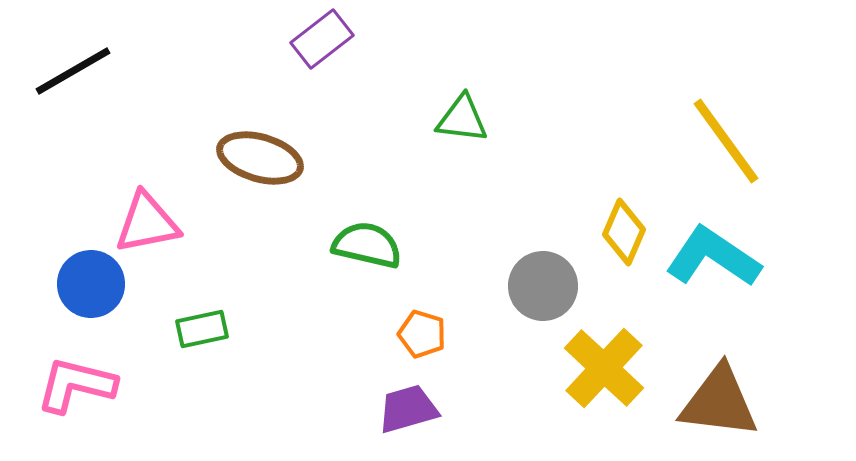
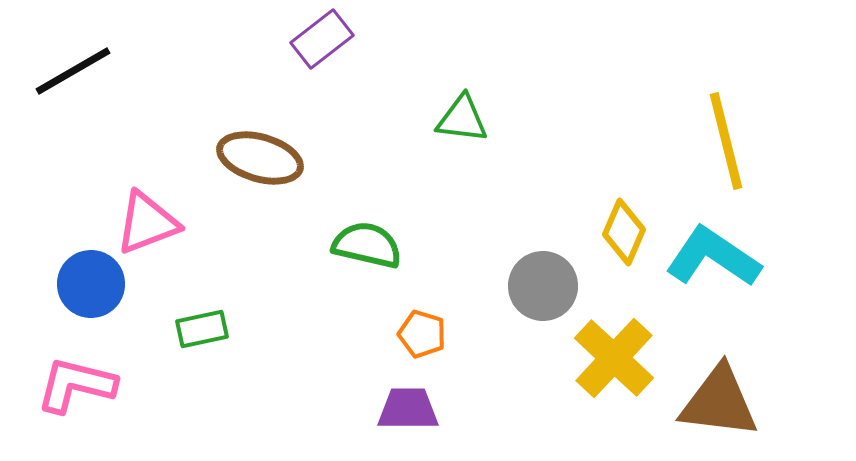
yellow line: rotated 22 degrees clockwise
pink triangle: rotated 10 degrees counterclockwise
yellow cross: moved 10 px right, 10 px up
purple trapezoid: rotated 16 degrees clockwise
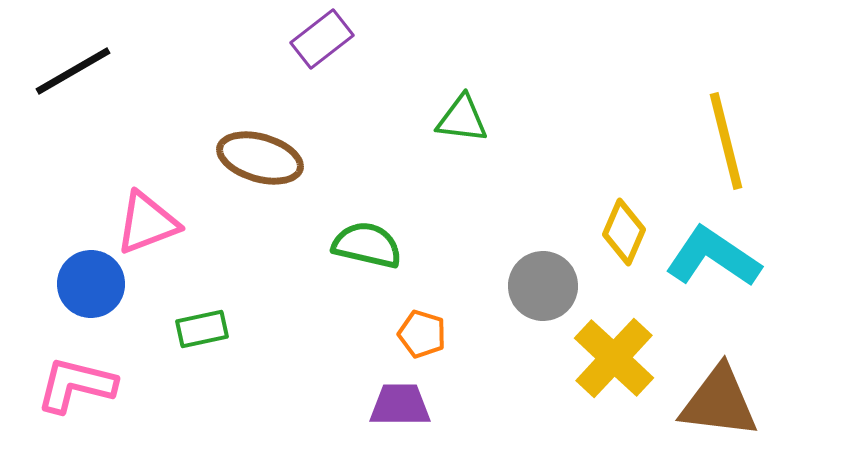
purple trapezoid: moved 8 px left, 4 px up
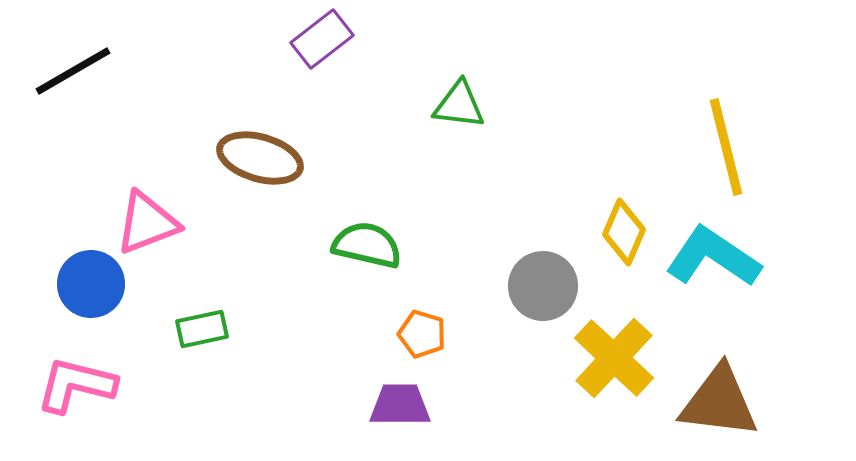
green triangle: moved 3 px left, 14 px up
yellow line: moved 6 px down
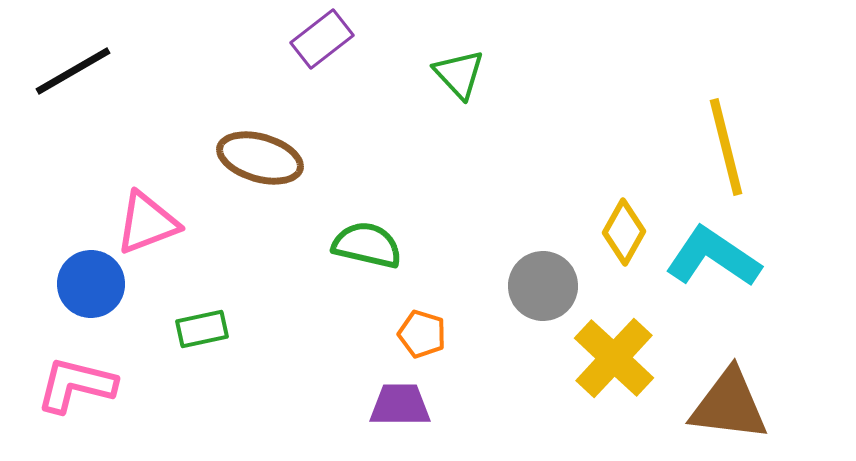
green triangle: moved 31 px up; rotated 40 degrees clockwise
yellow diamond: rotated 6 degrees clockwise
brown triangle: moved 10 px right, 3 px down
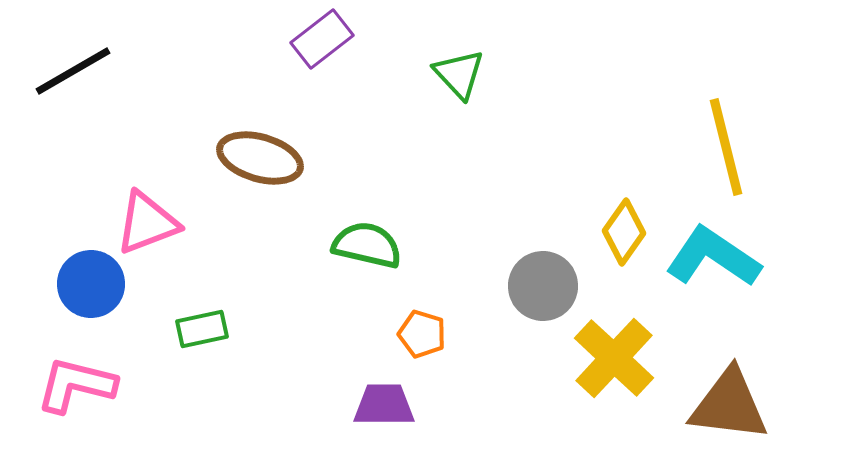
yellow diamond: rotated 6 degrees clockwise
purple trapezoid: moved 16 px left
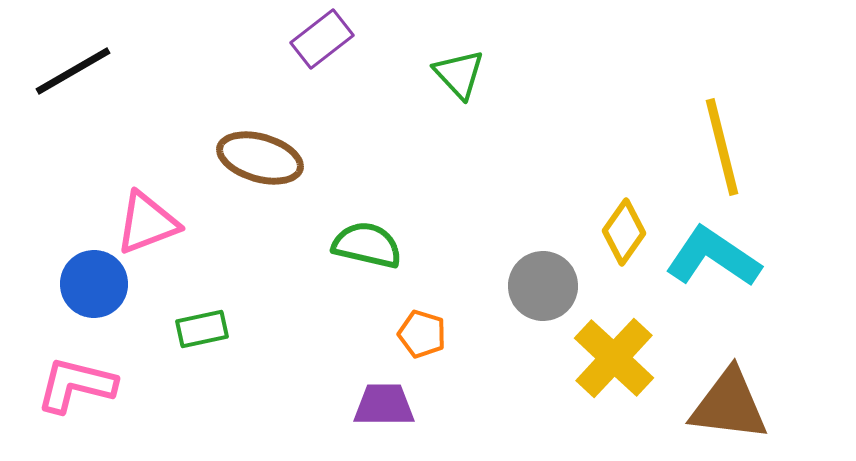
yellow line: moved 4 px left
blue circle: moved 3 px right
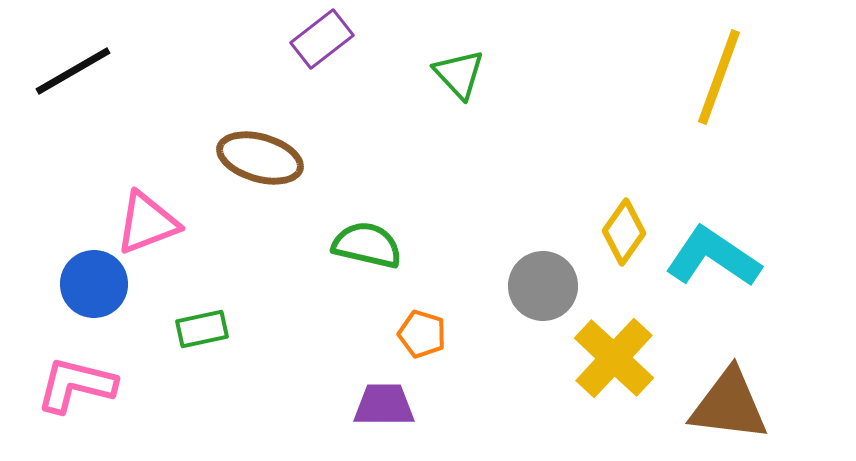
yellow line: moved 3 px left, 70 px up; rotated 34 degrees clockwise
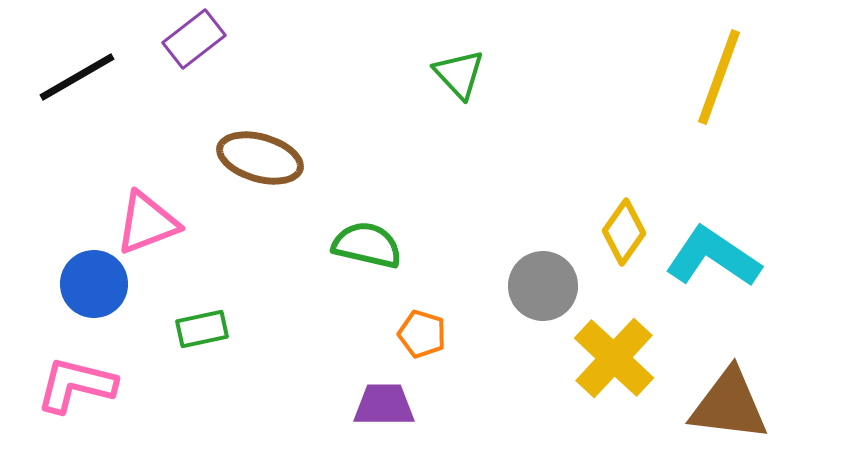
purple rectangle: moved 128 px left
black line: moved 4 px right, 6 px down
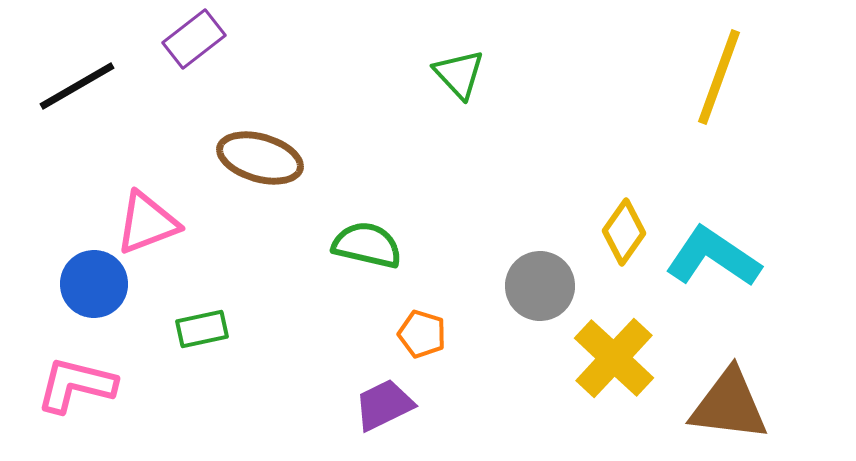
black line: moved 9 px down
gray circle: moved 3 px left
purple trapezoid: rotated 26 degrees counterclockwise
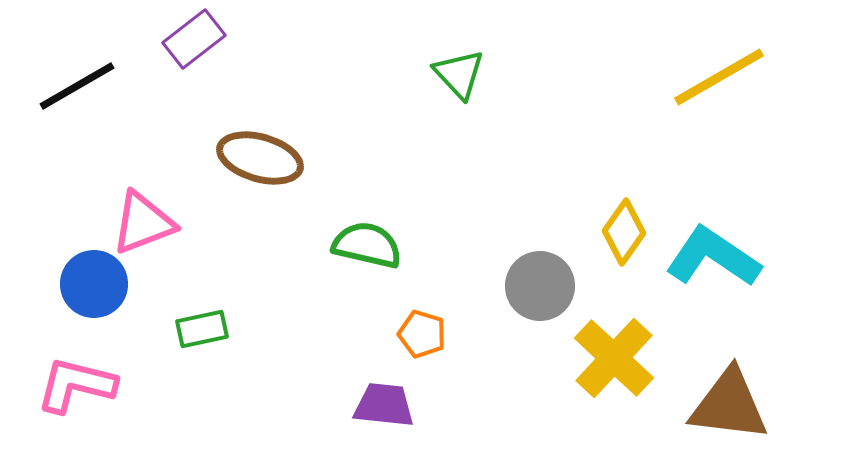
yellow line: rotated 40 degrees clockwise
pink triangle: moved 4 px left
purple trapezoid: rotated 32 degrees clockwise
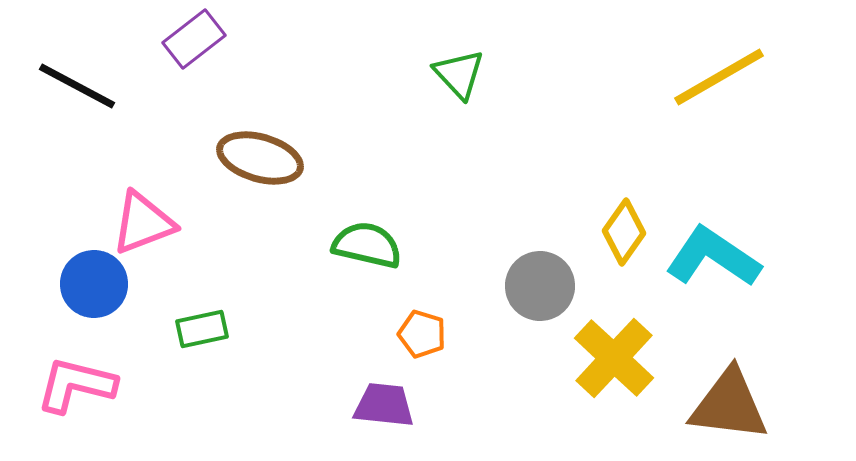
black line: rotated 58 degrees clockwise
